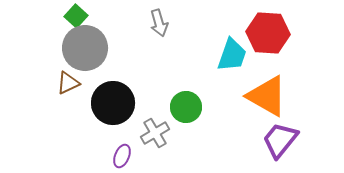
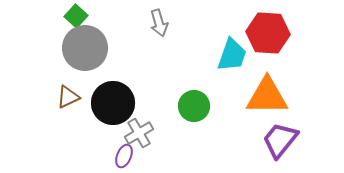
brown triangle: moved 14 px down
orange triangle: rotated 30 degrees counterclockwise
green circle: moved 8 px right, 1 px up
gray cross: moved 16 px left
purple ellipse: moved 2 px right
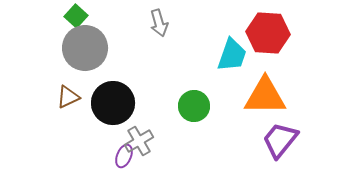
orange triangle: moved 2 px left
gray cross: moved 8 px down
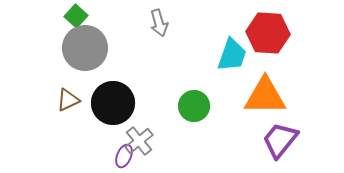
brown triangle: moved 3 px down
gray cross: rotated 8 degrees counterclockwise
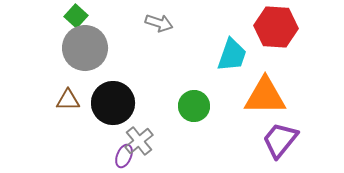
gray arrow: rotated 56 degrees counterclockwise
red hexagon: moved 8 px right, 6 px up
brown triangle: rotated 25 degrees clockwise
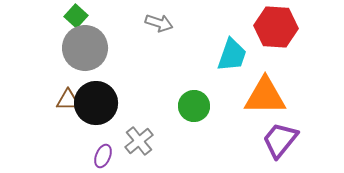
black circle: moved 17 px left
purple ellipse: moved 21 px left
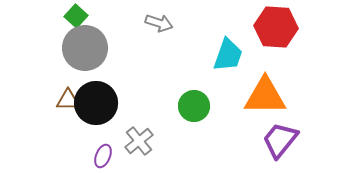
cyan trapezoid: moved 4 px left
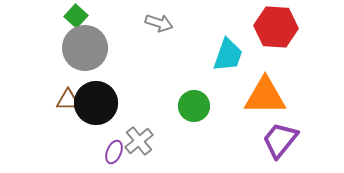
purple ellipse: moved 11 px right, 4 px up
